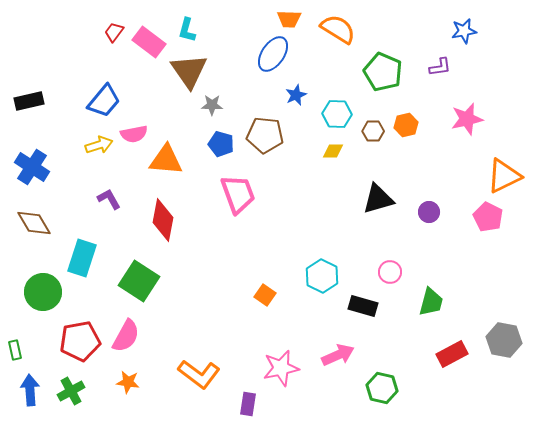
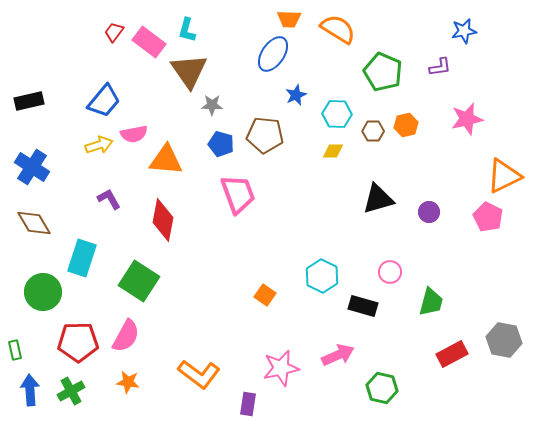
red pentagon at (80, 341): moved 2 px left, 1 px down; rotated 9 degrees clockwise
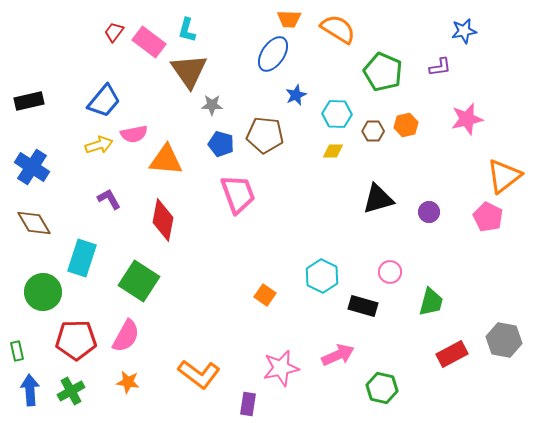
orange triangle at (504, 176): rotated 12 degrees counterclockwise
red pentagon at (78, 342): moved 2 px left, 2 px up
green rectangle at (15, 350): moved 2 px right, 1 px down
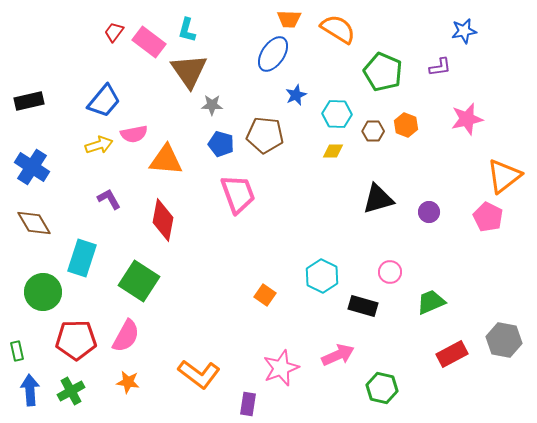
orange hexagon at (406, 125): rotated 25 degrees counterclockwise
green trapezoid at (431, 302): rotated 128 degrees counterclockwise
pink star at (281, 368): rotated 9 degrees counterclockwise
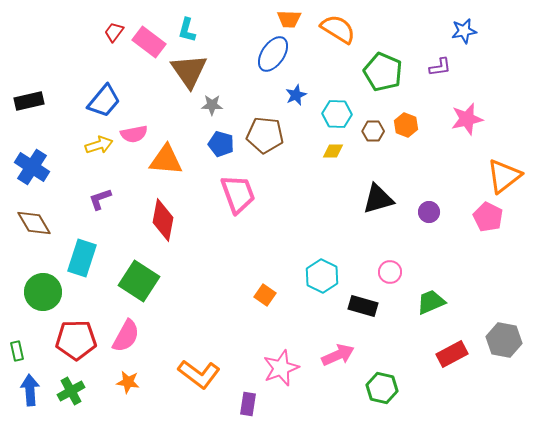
purple L-shape at (109, 199): moved 9 px left; rotated 80 degrees counterclockwise
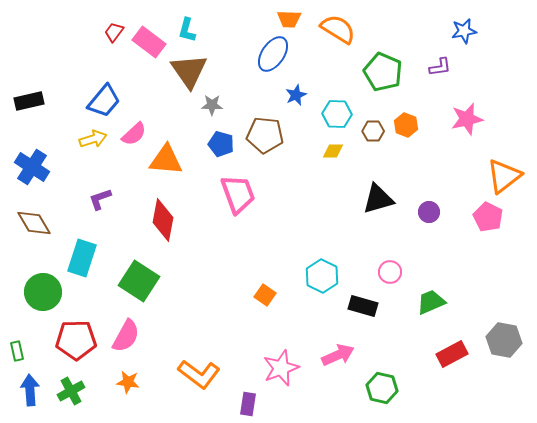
pink semicircle at (134, 134): rotated 32 degrees counterclockwise
yellow arrow at (99, 145): moved 6 px left, 6 px up
